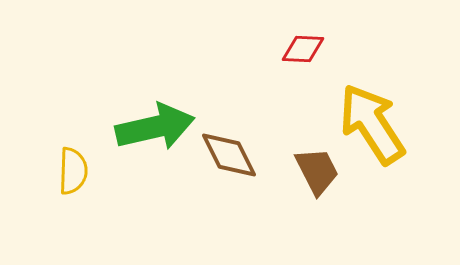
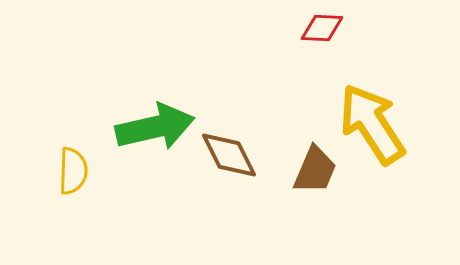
red diamond: moved 19 px right, 21 px up
brown trapezoid: moved 2 px left, 1 px up; rotated 50 degrees clockwise
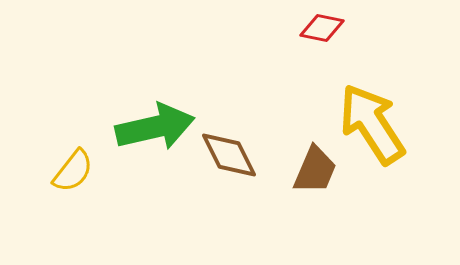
red diamond: rotated 9 degrees clockwise
yellow semicircle: rotated 36 degrees clockwise
